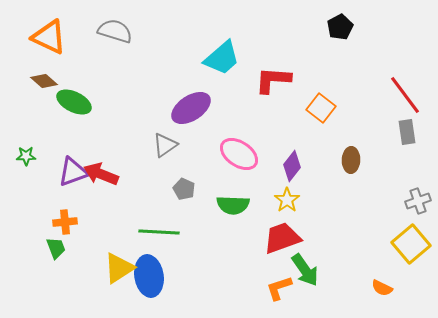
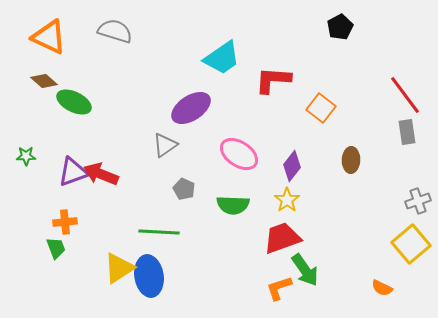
cyan trapezoid: rotated 6 degrees clockwise
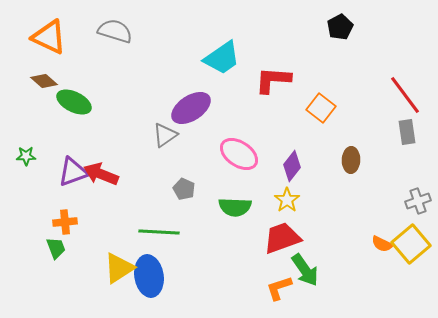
gray triangle: moved 10 px up
green semicircle: moved 2 px right, 2 px down
orange semicircle: moved 44 px up
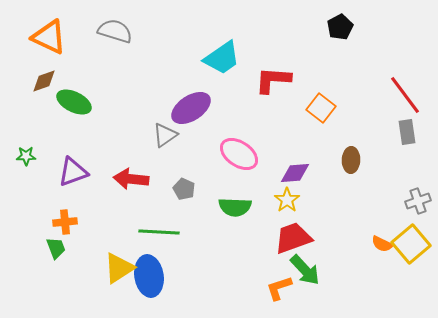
brown diamond: rotated 60 degrees counterclockwise
purple diamond: moved 3 px right, 7 px down; rotated 48 degrees clockwise
red arrow: moved 30 px right, 5 px down; rotated 16 degrees counterclockwise
red trapezoid: moved 11 px right
green arrow: rotated 8 degrees counterclockwise
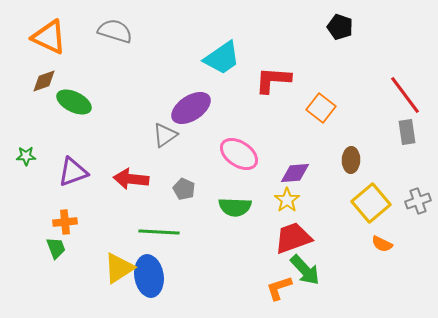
black pentagon: rotated 25 degrees counterclockwise
yellow square: moved 40 px left, 41 px up
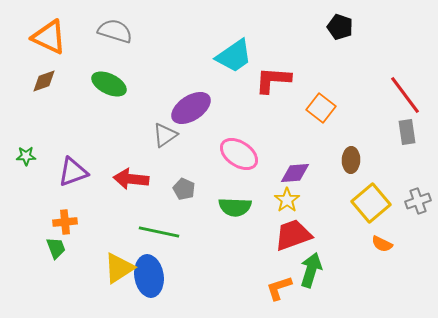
cyan trapezoid: moved 12 px right, 2 px up
green ellipse: moved 35 px right, 18 px up
green line: rotated 9 degrees clockwise
red trapezoid: moved 3 px up
green arrow: moved 6 px right; rotated 120 degrees counterclockwise
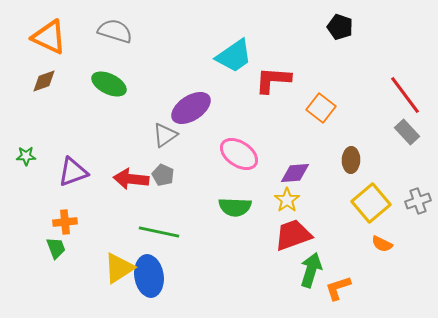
gray rectangle: rotated 35 degrees counterclockwise
gray pentagon: moved 21 px left, 14 px up
orange L-shape: moved 59 px right
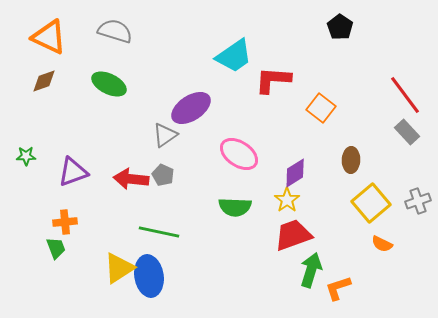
black pentagon: rotated 15 degrees clockwise
purple diamond: rotated 28 degrees counterclockwise
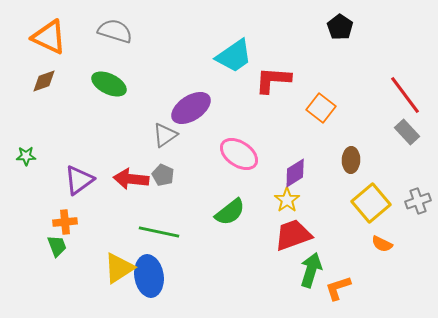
purple triangle: moved 6 px right, 8 px down; rotated 16 degrees counterclockwise
green semicircle: moved 5 px left, 5 px down; rotated 40 degrees counterclockwise
green trapezoid: moved 1 px right, 2 px up
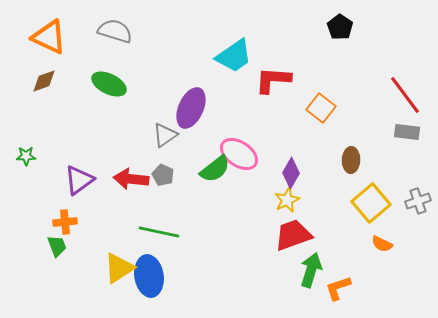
purple ellipse: rotated 33 degrees counterclockwise
gray rectangle: rotated 40 degrees counterclockwise
purple diamond: moved 4 px left; rotated 28 degrees counterclockwise
yellow star: rotated 10 degrees clockwise
green semicircle: moved 15 px left, 43 px up
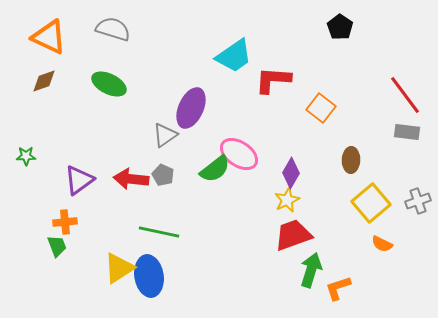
gray semicircle: moved 2 px left, 2 px up
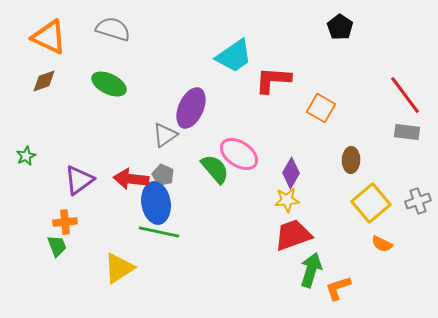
orange square: rotated 8 degrees counterclockwise
green star: rotated 24 degrees counterclockwise
green semicircle: rotated 92 degrees counterclockwise
yellow star: rotated 20 degrees clockwise
blue ellipse: moved 7 px right, 73 px up
